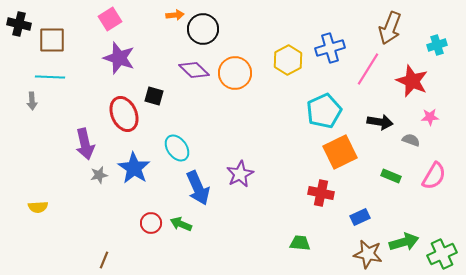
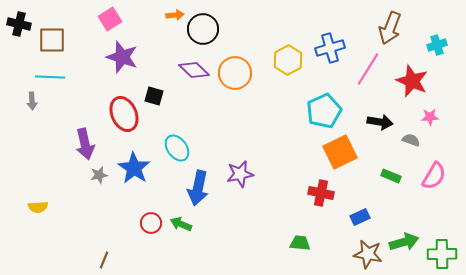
purple star at (119, 58): moved 3 px right, 1 px up
purple star at (240, 174): rotated 16 degrees clockwise
blue arrow at (198, 188): rotated 36 degrees clockwise
green cross at (442, 254): rotated 24 degrees clockwise
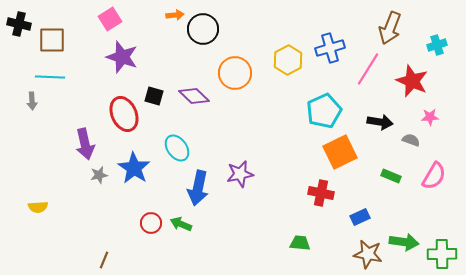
purple diamond at (194, 70): moved 26 px down
green arrow at (404, 242): rotated 24 degrees clockwise
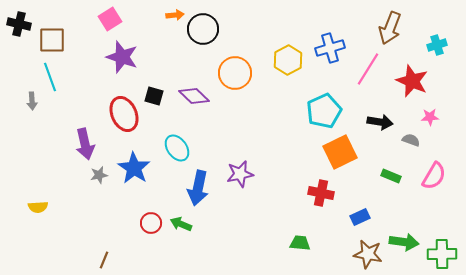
cyan line at (50, 77): rotated 68 degrees clockwise
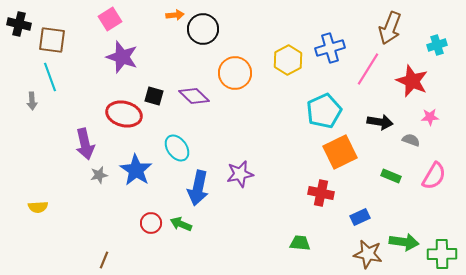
brown square at (52, 40): rotated 8 degrees clockwise
red ellipse at (124, 114): rotated 52 degrees counterclockwise
blue star at (134, 168): moved 2 px right, 2 px down
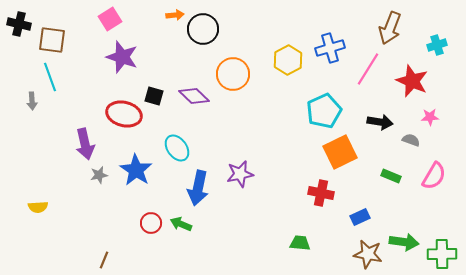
orange circle at (235, 73): moved 2 px left, 1 px down
